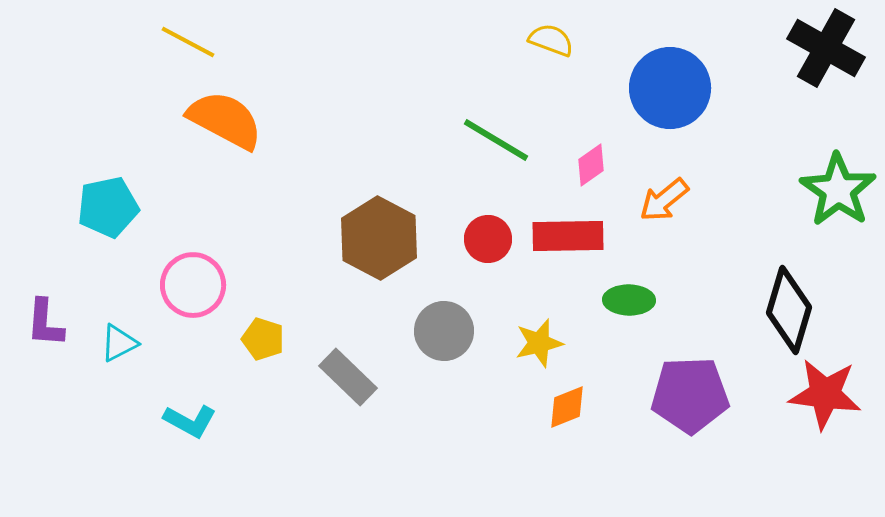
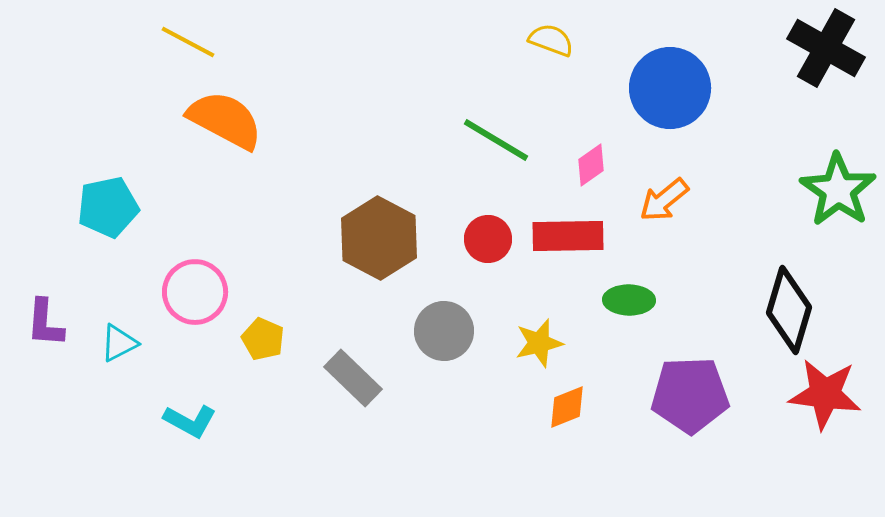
pink circle: moved 2 px right, 7 px down
yellow pentagon: rotated 6 degrees clockwise
gray rectangle: moved 5 px right, 1 px down
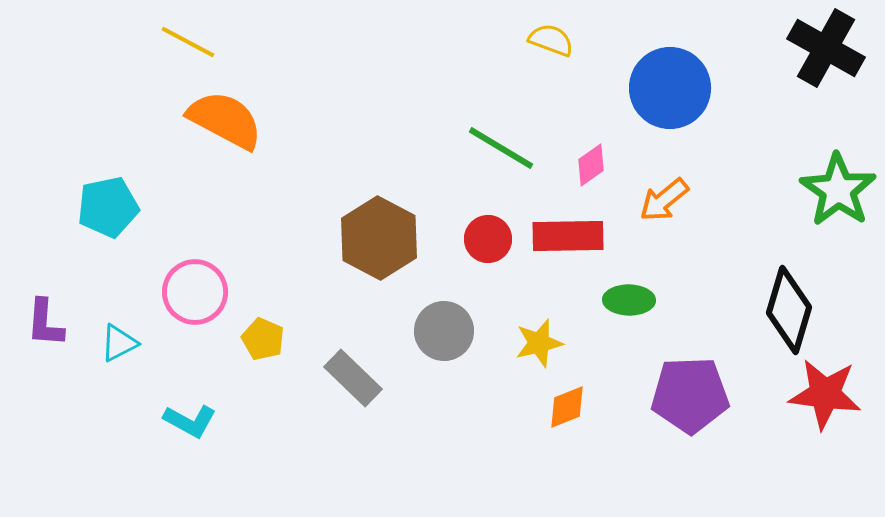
green line: moved 5 px right, 8 px down
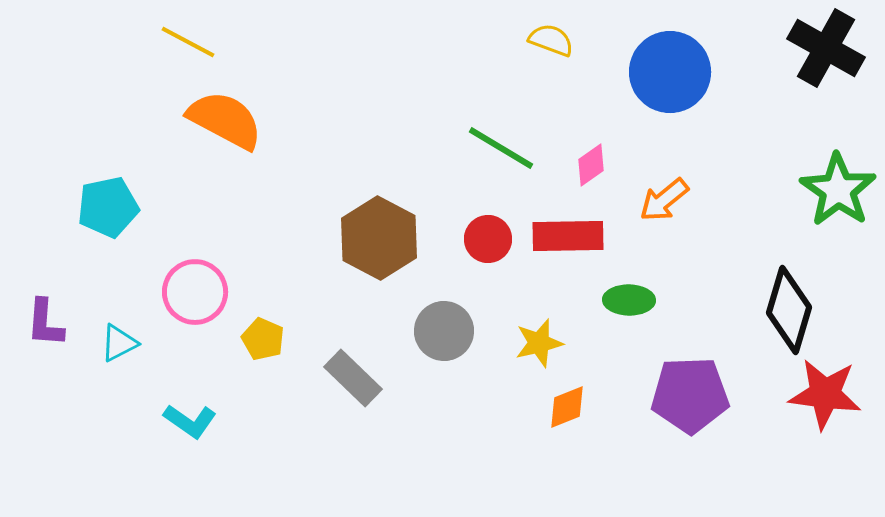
blue circle: moved 16 px up
cyan L-shape: rotated 6 degrees clockwise
